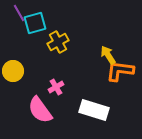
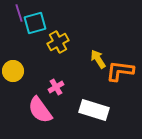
purple line: rotated 12 degrees clockwise
yellow arrow: moved 10 px left, 4 px down
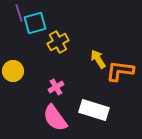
pink semicircle: moved 15 px right, 8 px down
